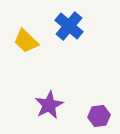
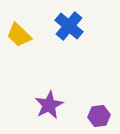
yellow trapezoid: moved 7 px left, 6 px up
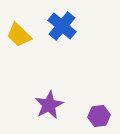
blue cross: moved 7 px left
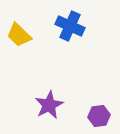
blue cross: moved 8 px right; rotated 16 degrees counterclockwise
